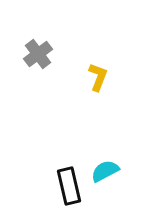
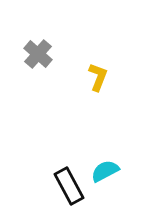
gray cross: rotated 12 degrees counterclockwise
black rectangle: rotated 15 degrees counterclockwise
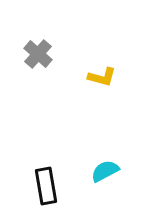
yellow L-shape: moved 4 px right; rotated 84 degrees clockwise
black rectangle: moved 23 px left; rotated 18 degrees clockwise
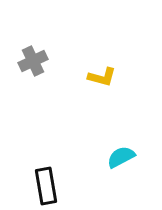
gray cross: moved 5 px left, 7 px down; rotated 24 degrees clockwise
cyan semicircle: moved 16 px right, 14 px up
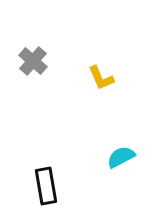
gray cross: rotated 24 degrees counterclockwise
yellow L-shape: moved 1 px left, 1 px down; rotated 52 degrees clockwise
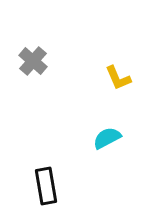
yellow L-shape: moved 17 px right
cyan semicircle: moved 14 px left, 19 px up
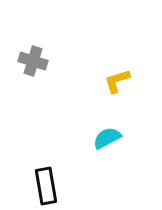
gray cross: rotated 24 degrees counterclockwise
yellow L-shape: moved 1 px left, 3 px down; rotated 96 degrees clockwise
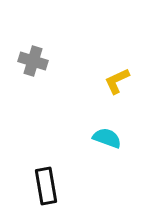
yellow L-shape: rotated 8 degrees counterclockwise
cyan semicircle: rotated 48 degrees clockwise
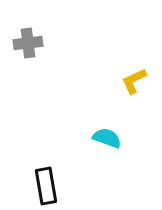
gray cross: moved 5 px left, 18 px up; rotated 24 degrees counterclockwise
yellow L-shape: moved 17 px right
